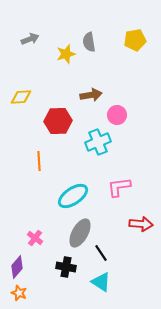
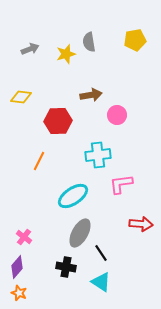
gray arrow: moved 10 px down
yellow diamond: rotated 10 degrees clockwise
cyan cross: moved 13 px down; rotated 15 degrees clockwise
orange line: rotated 30 degrees clockwise
pink L-shape: moved 2 px right, 3 px up
pink cross: moved 11 px left, 1 px up
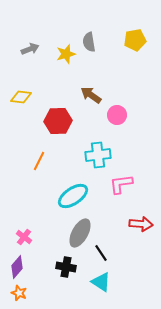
brown arrow: rotated 135 degrees counterclockwise
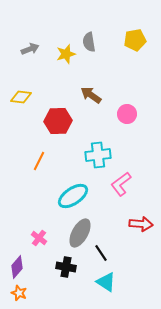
pink circle: moved 10 px right, 1 px up
pink L-shape: rotated 30 degrees counterclockwise
pink cross: moved 15 px right, 1 px down
cyan triangle: moved 5 px right
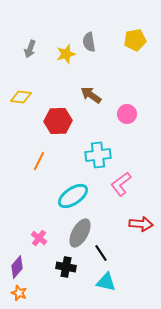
gray arrow: rotated 132 degrees clockwise
cyan triangle: rotated 20 degrees counterclockwise
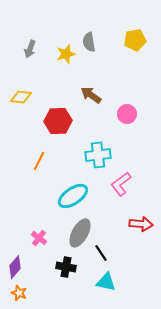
purple diamond: moved 2 px left
